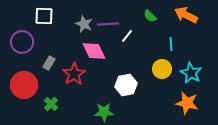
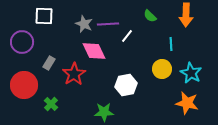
orange arrow: rotated 115 degrees counterclockwise
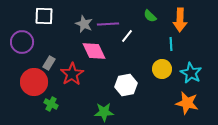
orange arrow: moved 6 px left, 5 px down
red star: moved 2 px left
red circle: moved 10 px right, 3 px up
green cross: rotated 16 degrees counterclockwise
